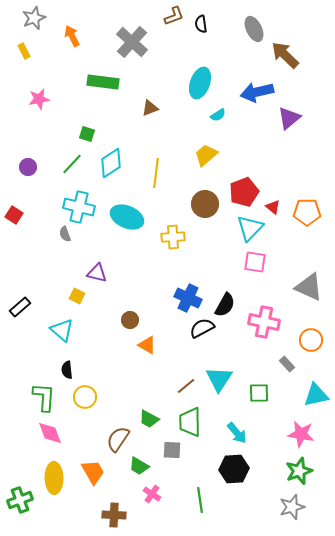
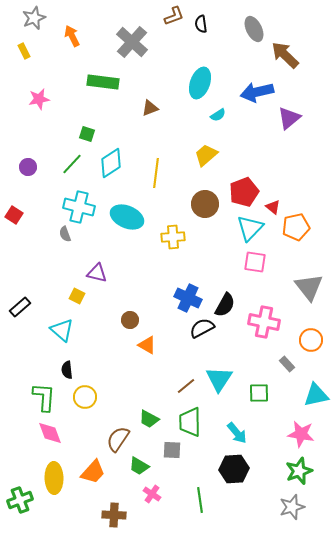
orange pentagon at (307, 212): moved 11 px left, 15 px down; rotated 12 degrees counterclockwise
gray triangle at (309, 287): rotated 28 degrees clockwise
orange trapezoid at (93, 472): rotated 72 degrees clockwise
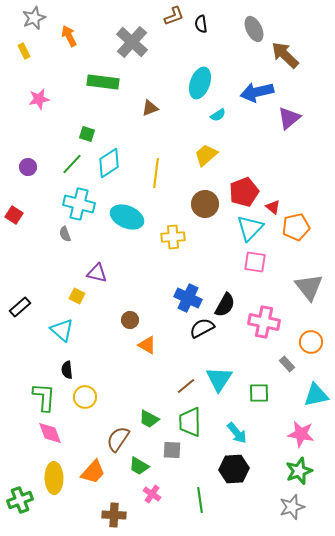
orange arrow at (72, 36): moved 3 px left
cyan diamond at (111, 163): moved 2 px left
cyan cross at (79, 207): moved 3 px up
orange circle at (311, 340): moved 2 px down
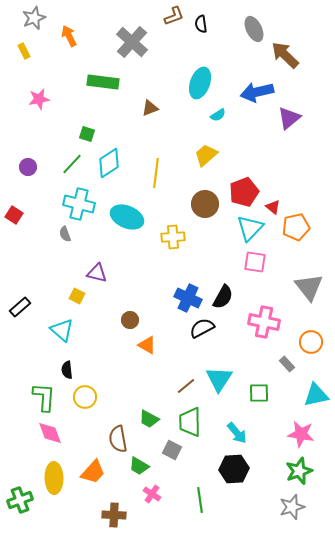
black semicircle at (225, 305): moved 2 px left, 8 px up
brown semicircle at (118, 439): rotated 44 degrees counterclockwise
gray square at (172, 450): rotated 24 degrees clockwise
